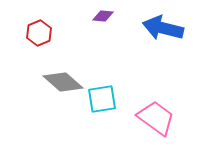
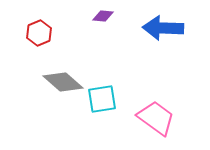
blue arrow: rotated 12 degrees counterclockwise
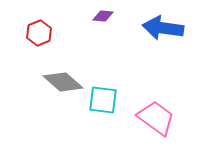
blue arrow: rotated 6 degrees clockwise
cyan square: moved 1 px right, 1 px down; rotated 16 degrees clockwise
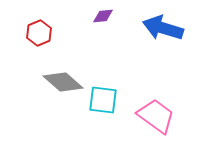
purple diamond: rotated 10 degrees counterclockwise
blue arrow: rotated 9 degrees clockwise
pink trapezoid: moved 2 px up
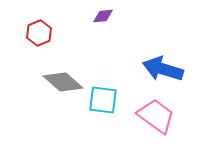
blue arrow: moved 41 px down
